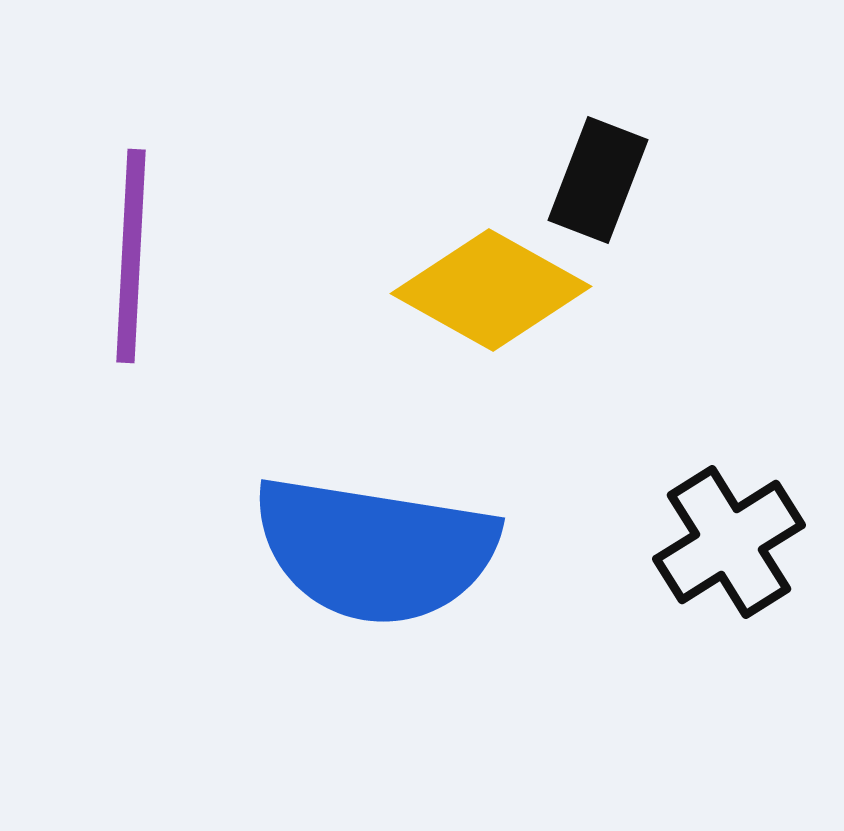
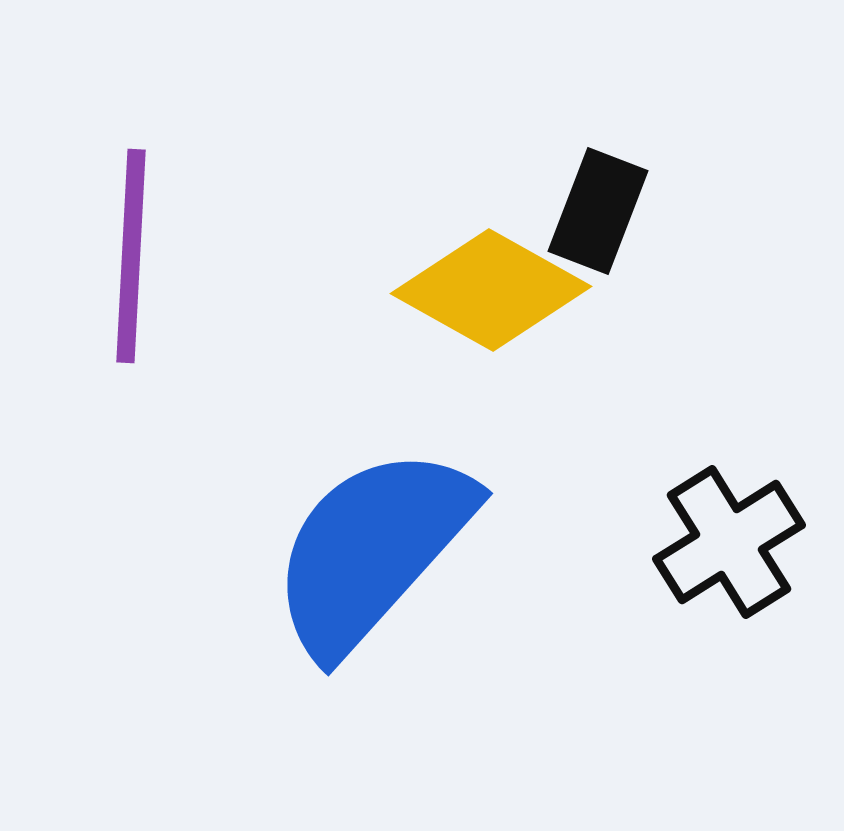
black rectangle: moved 31 px down
blue semicircle: moved 3 px left; rotated 123 degrees clockwise
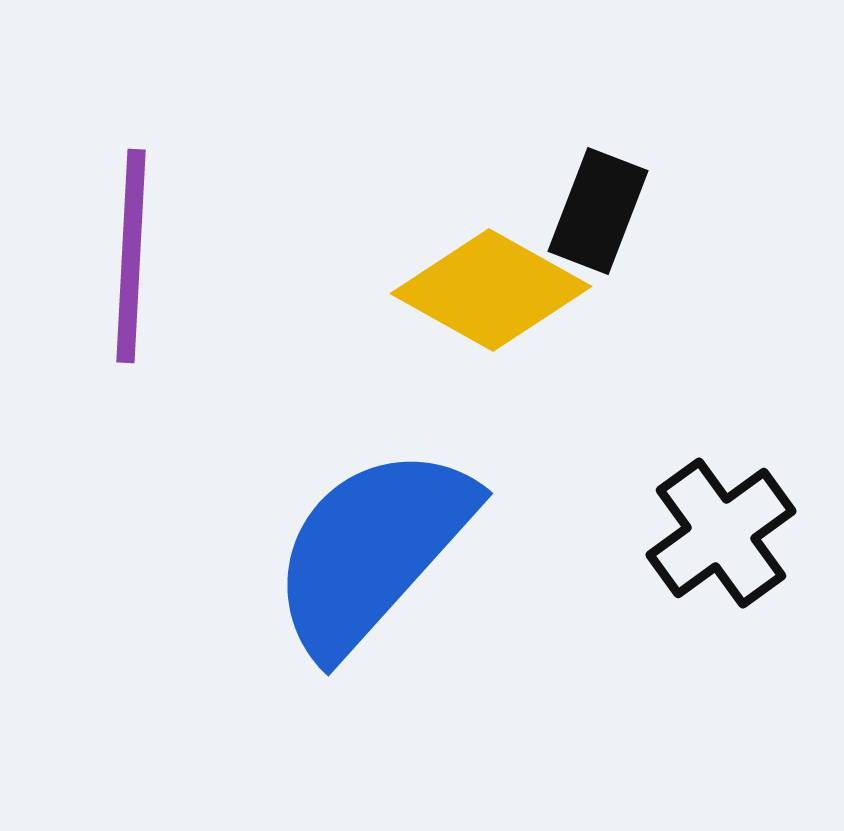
black cross: moved 8 px left, 9 px up; rotated 4 degrees counterclockwise
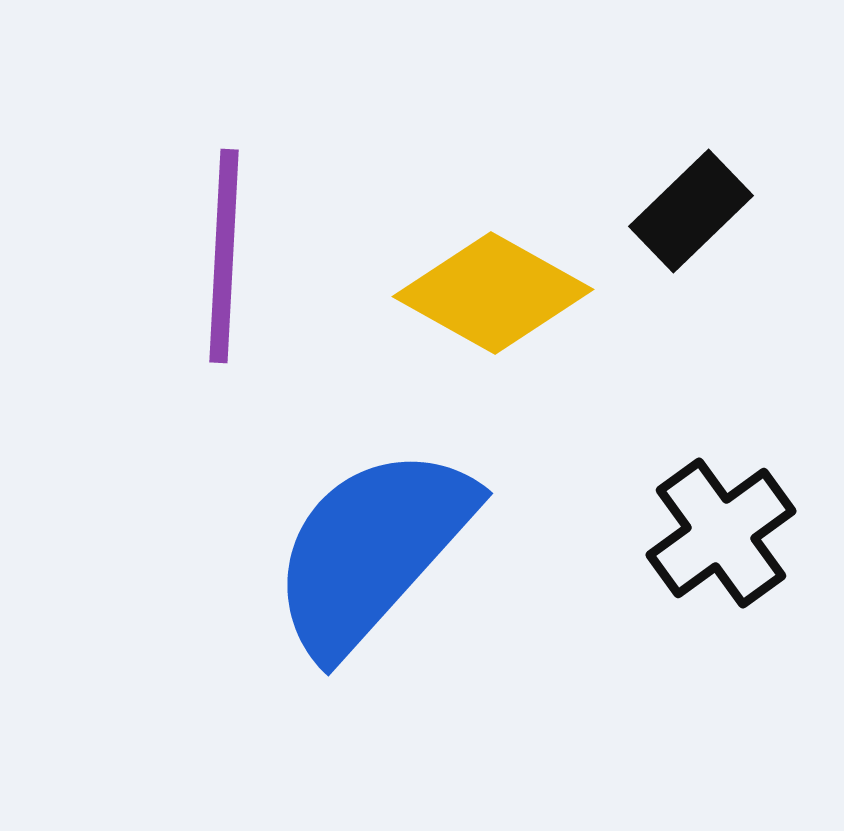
black rectangle: moved 93 px right; rotated 25 degrees clockwise
purple line: moved 93 px right
yellow diamond: moved 2 px right, 3 px down
